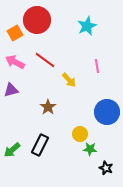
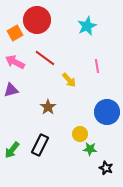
red line: moved 2 px up
green arrow: rotated 12 degrees counterclockwise
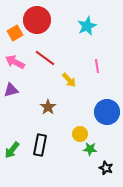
black rectangle: rotated 15 degrees counterclockwise
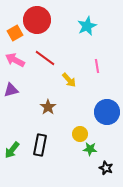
pink arrow: moved 2 px up
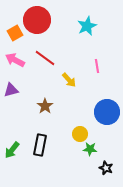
brown star: moved 3 px left, 1 px up
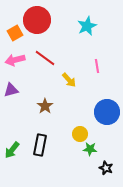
pink arrow: rotated 42 degrees counterclockwise
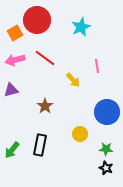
cyan star: moved 6 px left, 1 px down
yellow arrow: moved 4 px right
green star: moved 16 px right
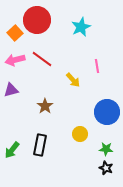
orange square: rotated 14 degrees counterclockwise
red line: moved 3 px left, 1 px down
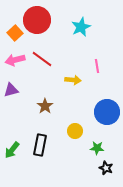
yellow arrow: rotated 42 degrees counterclockwise
yellow circle: moved 5 px left, 3 px up
green star: moved 9 px left, 1 px up
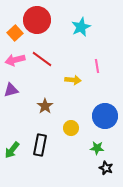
blue circle: moved 2 px left, 4 px down
yellow circle: moved 4 px left, 3 px up
